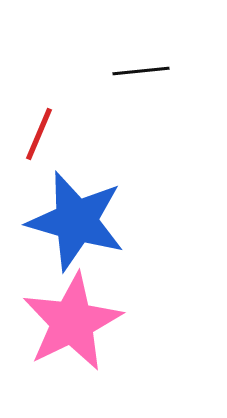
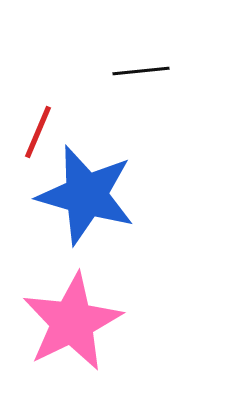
red line: moved 1 px left, 2 px up
blue star: moved 10 px right, 26 px up
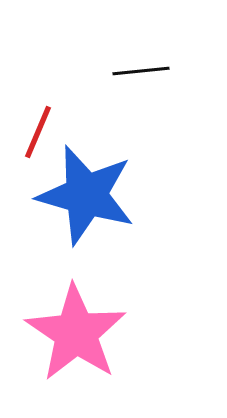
pink star: moved 4 px right, 11 px down; rotated 12 degrees counterclockwise
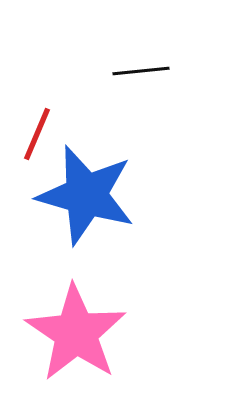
red line: moved 1 px left, 2 px down
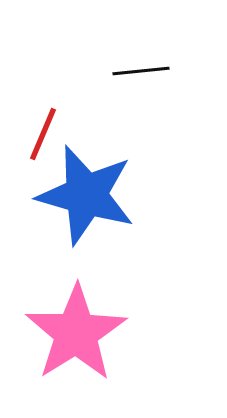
red line: moved 6 px right
pink star: rotated 6 degrees clockwise
